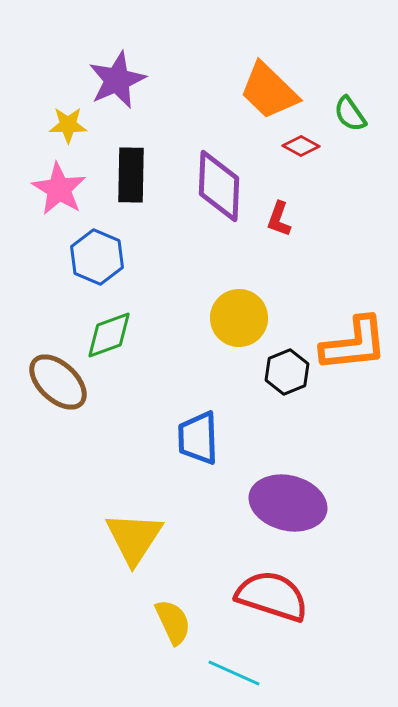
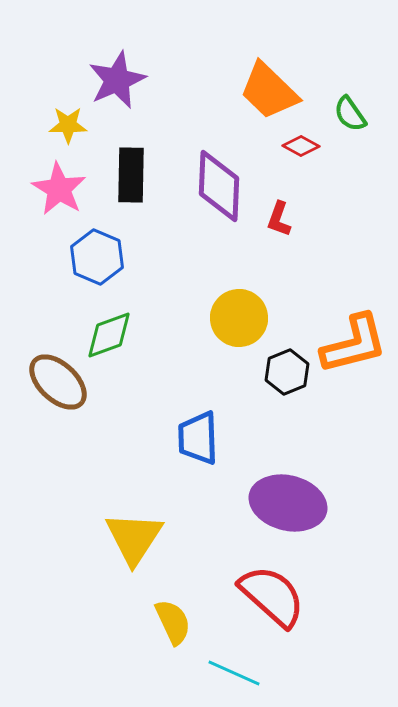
orange L-shape: rotated 8 degrees counterclockwise
red semicircle: rotated 24 degrees clockwise
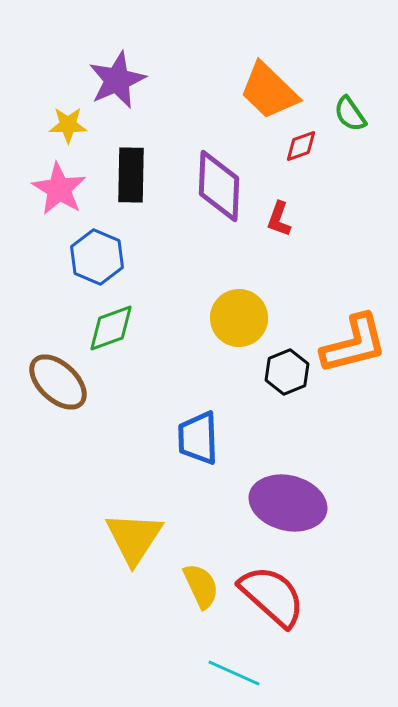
red diamond: rotated 48 degrees counterclockwise
green diamond: moved 2 px right, 7 px up
yellow semicircle: moved 28 px right, 36 px up
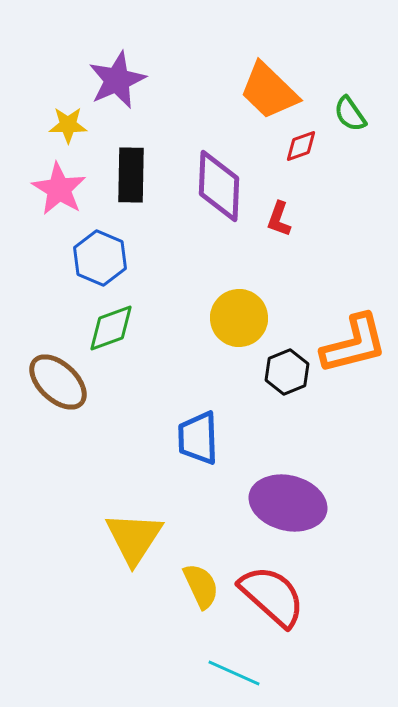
blue hexagon: moved 3 px right, 1 px down
